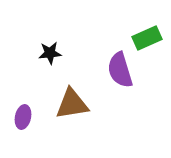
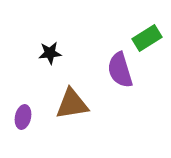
green rectangle: rotated 8 degrees counterclockwise
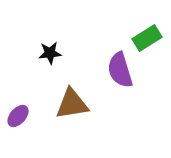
purple ellipse: moved 5 px left, 1 px up; rotated 30 degrees clockwise
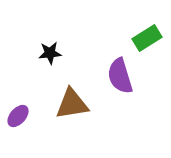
purple semicircle: moved 6 px down
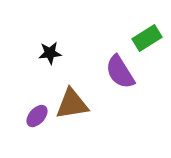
purple semicircle: moved 4 px up; rotated 15 degrees counterclockwise
purple ellipse: moved 19 px right
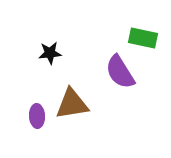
green rectangle: moved 4 px left; rotated 44 degrees clockwise
purple ellipse: rotated 45 degrees counterclockwise
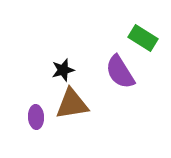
green rectangle: rotated 20 degrees clockwise
black star: moved 13 px right, 17 px down; rotated 10 degrees counterclockwise
purple ellipse: moved 1 px left, 1 px down
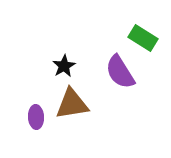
black star: moved 1 px right, 4 px up; rotated 15 degrees counterclockwise
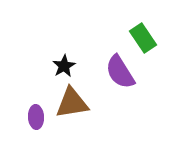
green rectangle: rotated 24 degrees clockwise
brown triangle: moved 1 px up
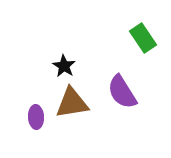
black star: rotated 10 degrees counterclockwise
purple semicircle: moved 2 px right, 20 px down
